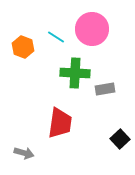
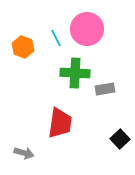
pink circle: moved 5 px left
cyan line: moved 1 px down; rotated 30 degrees clockwise
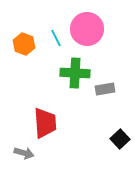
orange hexagon: moved 1 px right, 3 px up
red trapezoid: moved 15 px left; rotated 12 degrees counterclockwise
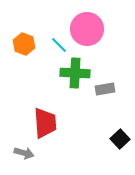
cyan line: moved 3 px right, 7 px down; rotated 18 degrees counterclockwise
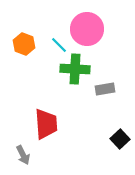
green cross: moved 4 px up
red trapezoid: moved 1 px right, 1 px down
gray arrow: moved 1 px left, 2 px down; rotated 48 degrees clockwise
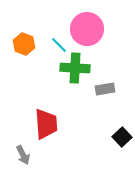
green cross: moved 1 px up
black square: moved 2 px right, 2 px up
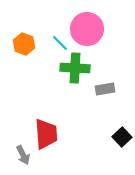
cyan line: moved 1 px right, 2 px up
red trapezoid: moved 10 px down
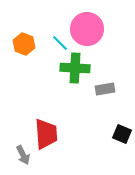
black square: moved 3 px up; rotated 24 degrees counterclockwise
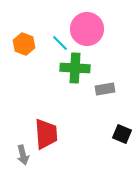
gray arrow: rotated 12 degrees clockwise
